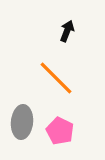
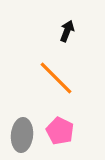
gray ellipse: moved 13 px down
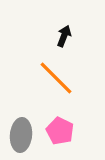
black arrow: moved 3 px left, 5 px down
gray ellipse: moved 1 px left
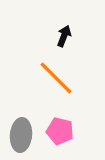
pink pentagon: rotated 12 degrees counterclockwise
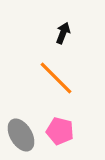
black arrow: moved 1 px left, 3 px up
gray ellipse: rotated 36 degrees counterclockwise
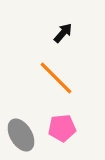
black arrow: rotated 20 degrees clockwise
pink pentagon: moved 2 px right, 3 px up; rotated 20 degrees counterclockwise
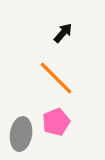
pink pentagon: moved 6 px left, 6 px up; rotated 16 degrees counterclockwise
gray ellipse: moved 1 px up; rotated 40 degrees clockwise
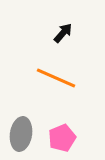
orange line: rotated 21 degrees counterclockwise
pink pentagon: moved 6 px right, 16 px down
